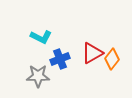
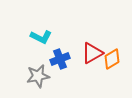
orange diamond: rotated 20 degrees clockwise
gray star: rotated 10 degrees counterclockwise
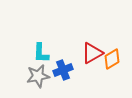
cyan L-shape: moved 16 px down; rotated 65 degrees clockwise
blue cross: moved 3 px right, 11 px down
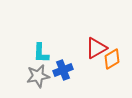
red triangle: moved 4 px right, 5 px up
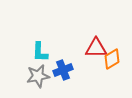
red triangle: rotated 30 degrees clockwise
cyan L-shape: moved 1 px left, 1 px up
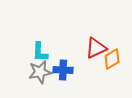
red triangle: rotated 25 degrees counterclockwise
blue cross: rotated 24 degrees clockwise
gray star: moved 2 px right, 4 px up
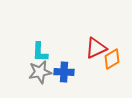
blue cross: moved 1 px right, 2 px down
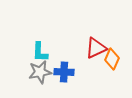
orange diamond: rotated 35 degrees counterclockwise
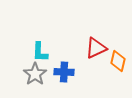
orange diamond: moved 6 px right, 2 px down; rotated 10 degrees counterclockwise
gray star: moved 5 px left, 2 px down; rotated 25 degrees counterclockwise
